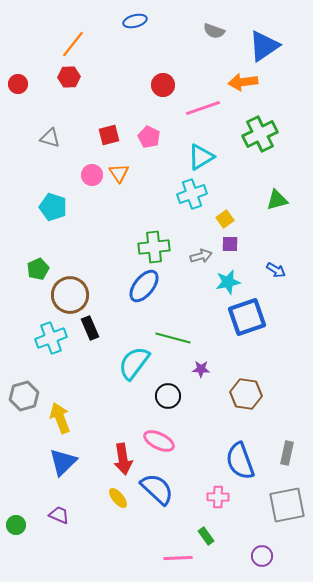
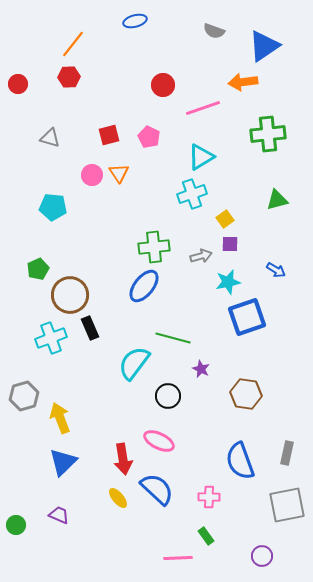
green cross at (260, 134): moved 8 px right; rotated 20 degrees clockwise
cyan pentagon at (53, 207): rotated 12 degrees counterclockwise
purple star at (201, 369): rotated 24 degrees clockwise
pink cross at (218, 497): moved 9 px left
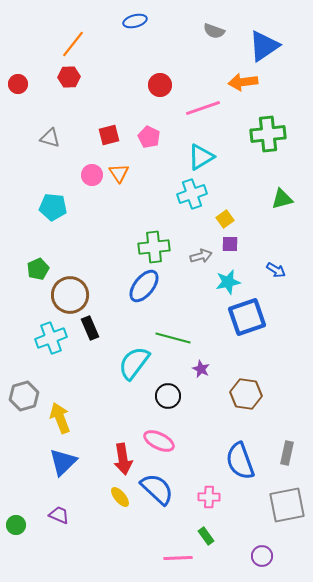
red circle at (163, 85): moved 3 px left
green triangle at (277, 200): moved 5 px right, 1 px up
yellow ellipse at (118, 498): moved 2 px right, 1 px up
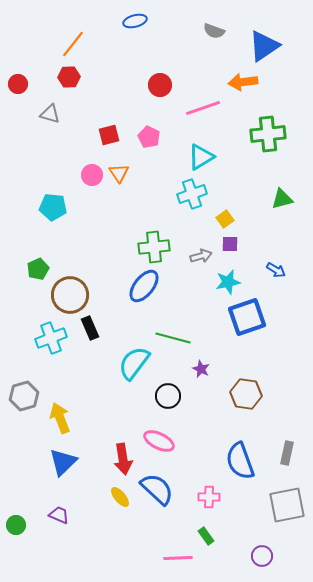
gray triangle at (50, 138): moved 24 px up
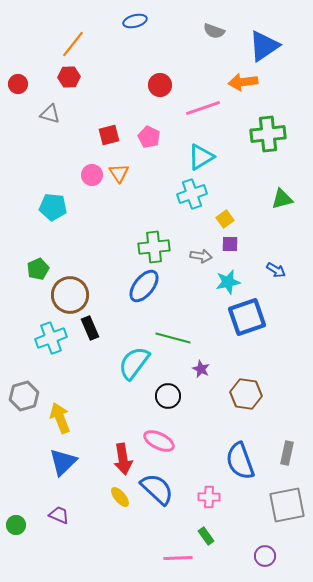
gray arrow at (201, 256): rotated 25 degrees clockwise
purple circle at (262, 556): moved 3 px right
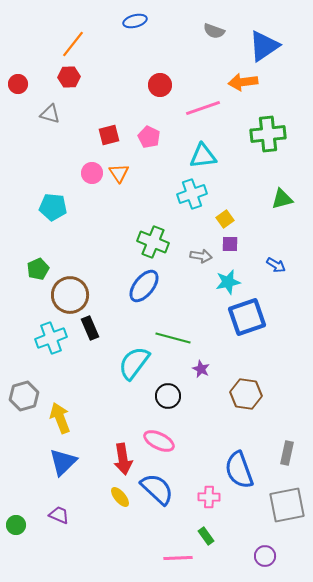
cyan triangle at (201, 157): moved 2 px right, 1 px up; rotated 24 degrees clockwise
pink circle at (92, 175): moved 2 px up
green cross at (154, 247): moved 1 px left, 5 px up; rotated 28 degrees clockwise
blue arrow at (276, 270): moved 5 px up
blue semicircle at (240, 461): moved 1 px left, 9 px down
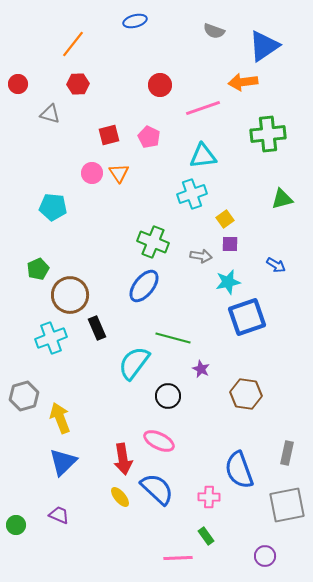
red hexagon at (69, 77): moved 9 px right, 7 px down
black rectangle at (90, 328): moved 7 px right
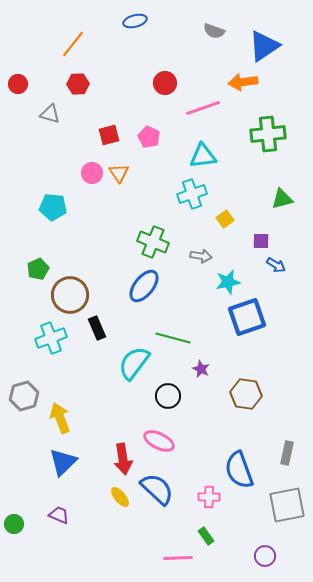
red circle at (160, 85): moved 5 px right, 2 px up
purple square at (230, 244): moved 31 px right, 3 px up
green circle at (16, 525): moved 2 px left, 1 px up
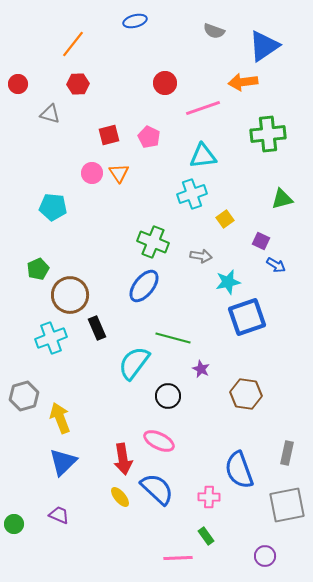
purple square at (261, 241): rotated 24 degrees clockwise
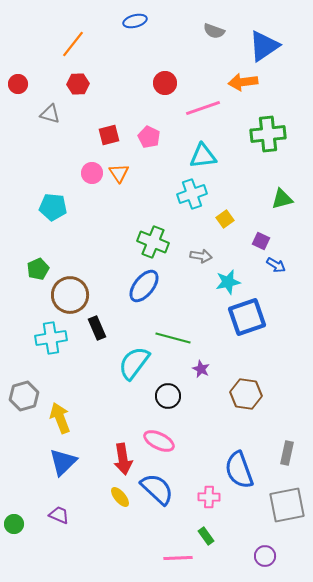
cyan cross at (51, 338): rotated 12 degrees clockwise
